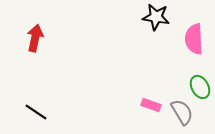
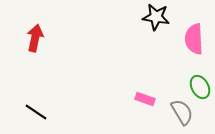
pink rectangle: moved 6 px left, 6 px up
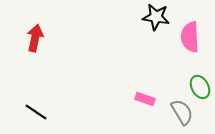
pink semicircle: moved 4 px left, 2 px up
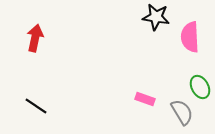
black line: moved 6 px up
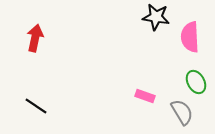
green ellipse: moved 4 px left, 5 px up
pink rectangle: moved 3 px up
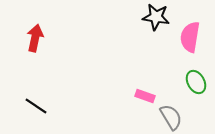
pink semicircle: rotated 12 degrees clockwise
gray semicircle: moved 11 px left, 5 px down
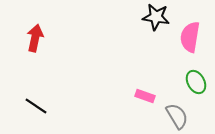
gray semicircle: moved 6 px right, 1 px up
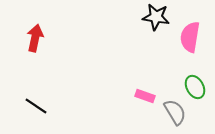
green ellipse: moved 1 px left, 5 px down
gray semicircle: moved 2 px left, 4 px up
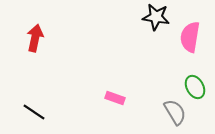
pink rectangle: moved 30 px left, 2 px down
black line: moved 2 px left, 6 px down
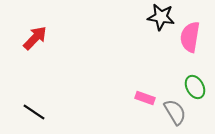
black star: moved 5 px right
red arrow: rotated 32 degrees clockwise
pink rectangle: moved 30 px right
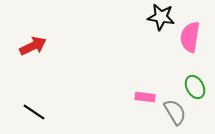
red arrow: moved 2 px left, 8 px down; rotated 20 degrees clockwise
pink rectangle: moved 1 px up; rotated 12 degrees counterclockwise
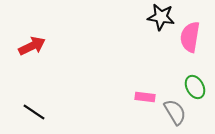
red arrow: moved 1 px left
